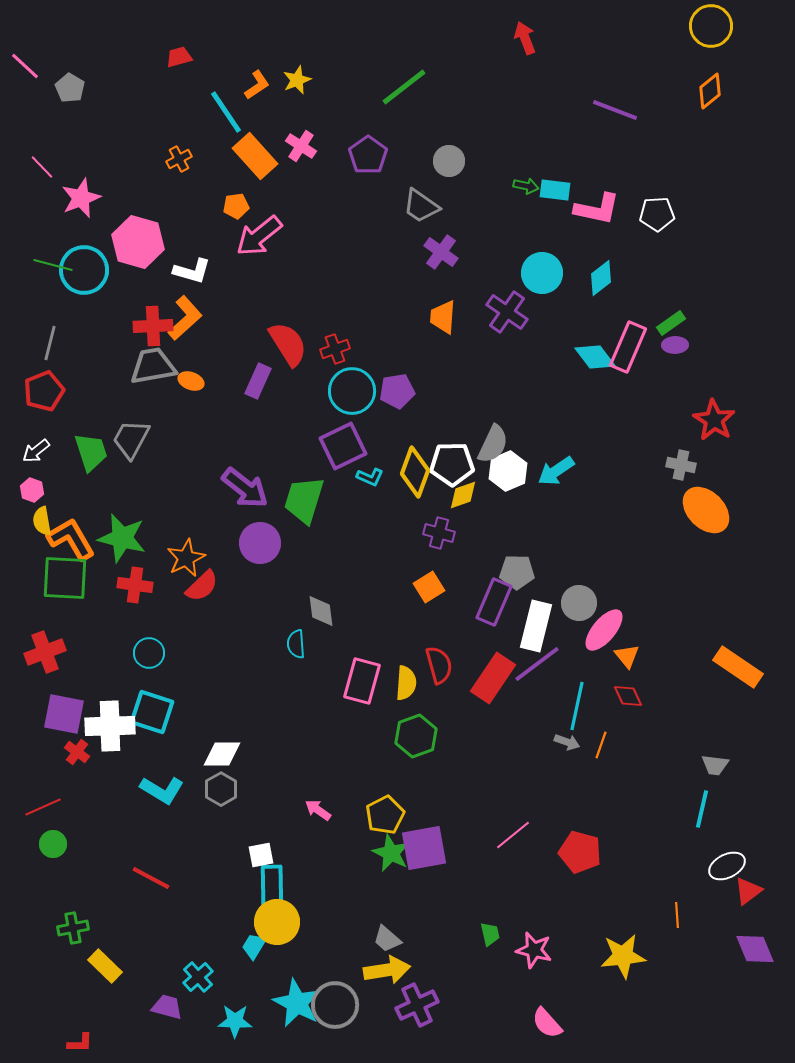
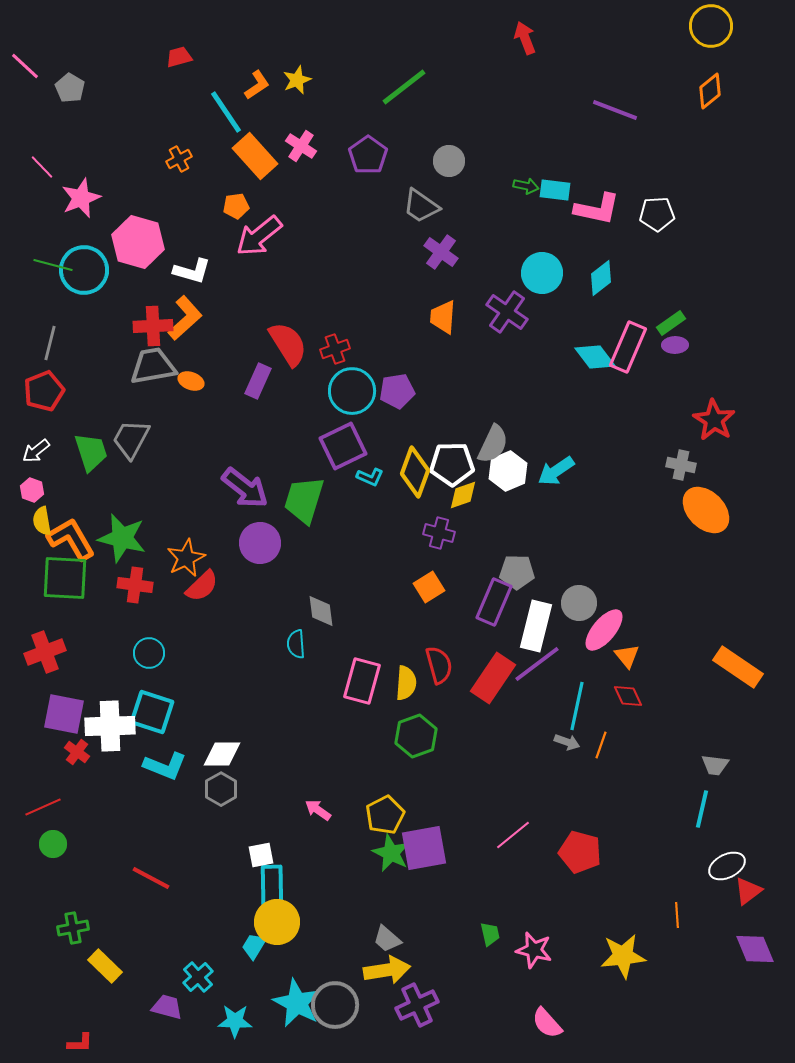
cyan L-shape at (162, 790): moved 3 px right, 24 px up; rotated 9 degrees counterclockwise
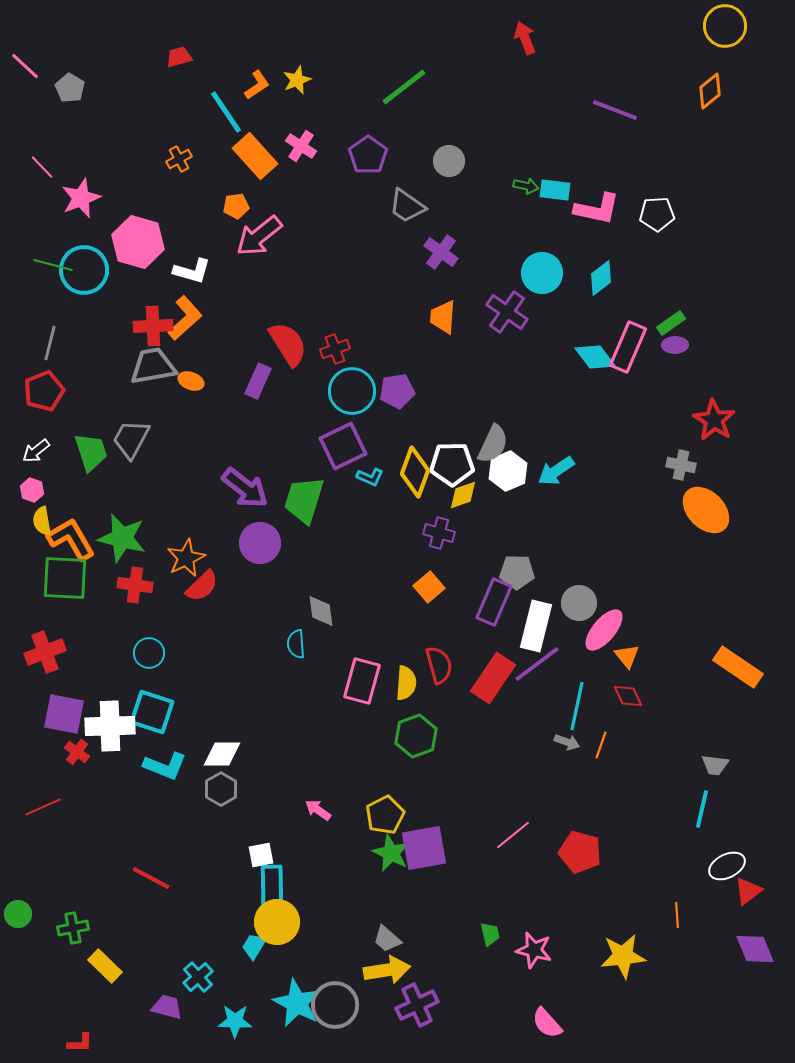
yellow circle at (711, 26): moved 14 px right
gray trapezoid at (421, 206): moved 14 px left
orange square at (429, 587): rotated 8 degrees counterclockwise
green circle at (53, 844): moved 35 px left, 70 px down
